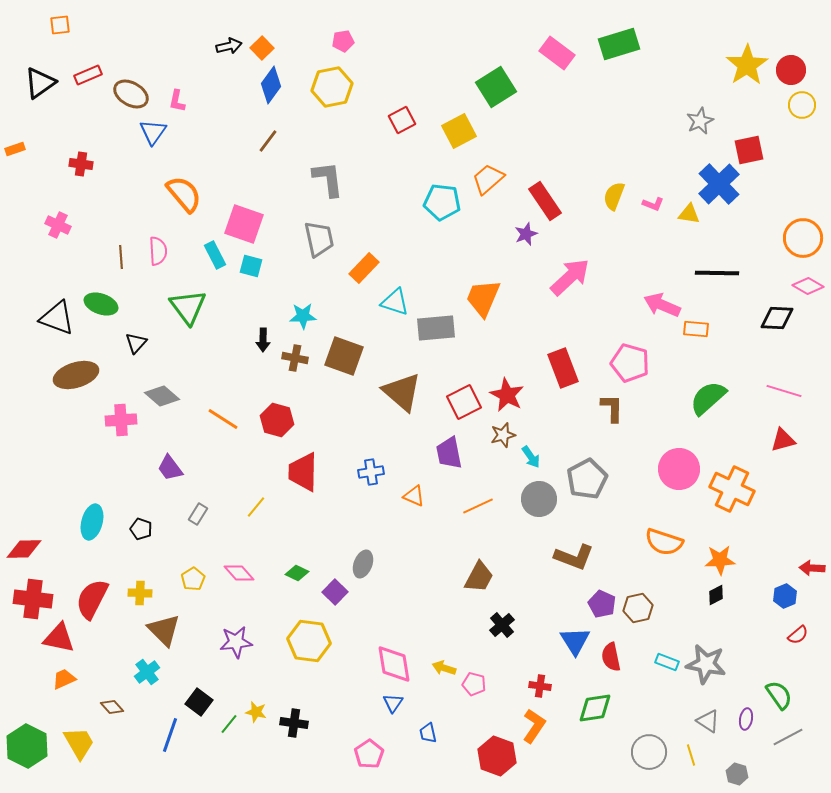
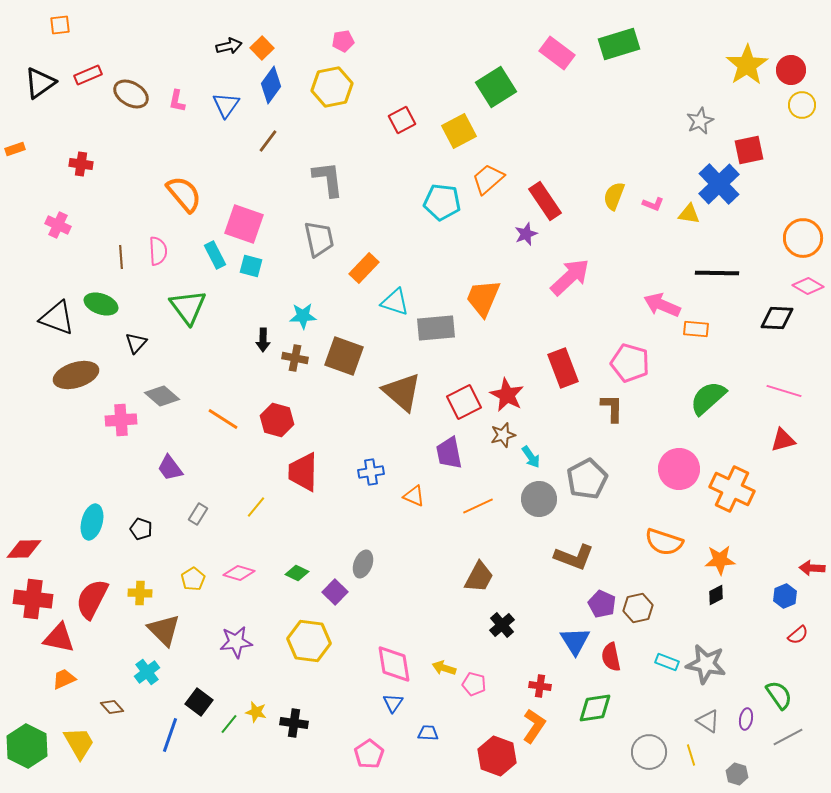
blue triangle at (153, 132): moved 73 px right, 27 px up
pink diamond at (239, 573): rotated 32 degrees counterclockwise
blue trapezoid at (428, 733): rotated 105 degrees clockwise
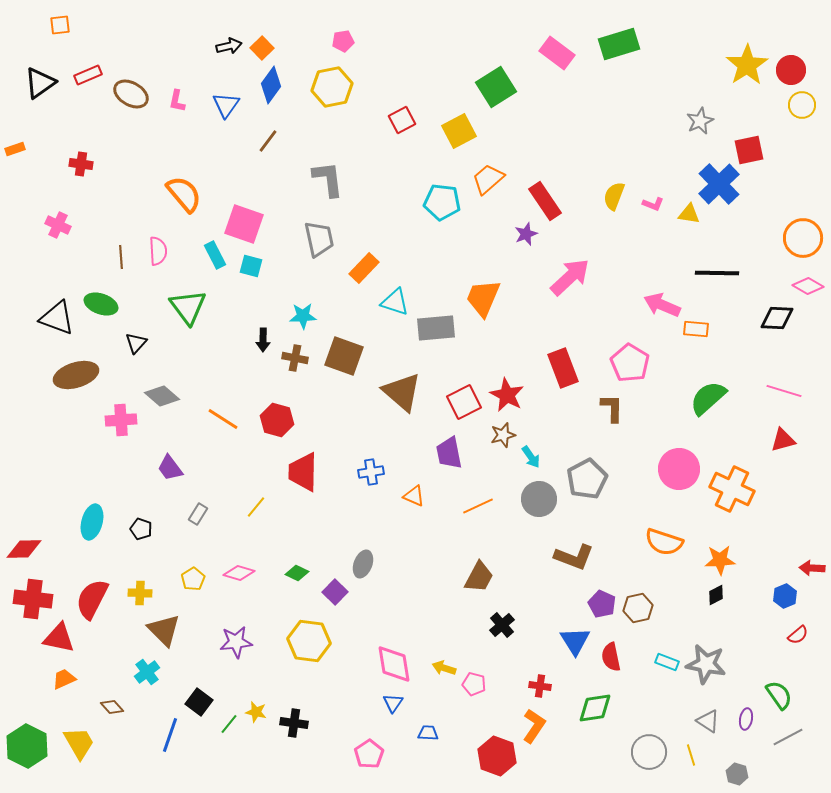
pink pentagon at (630, 363): rotated 15 degrees clockwise
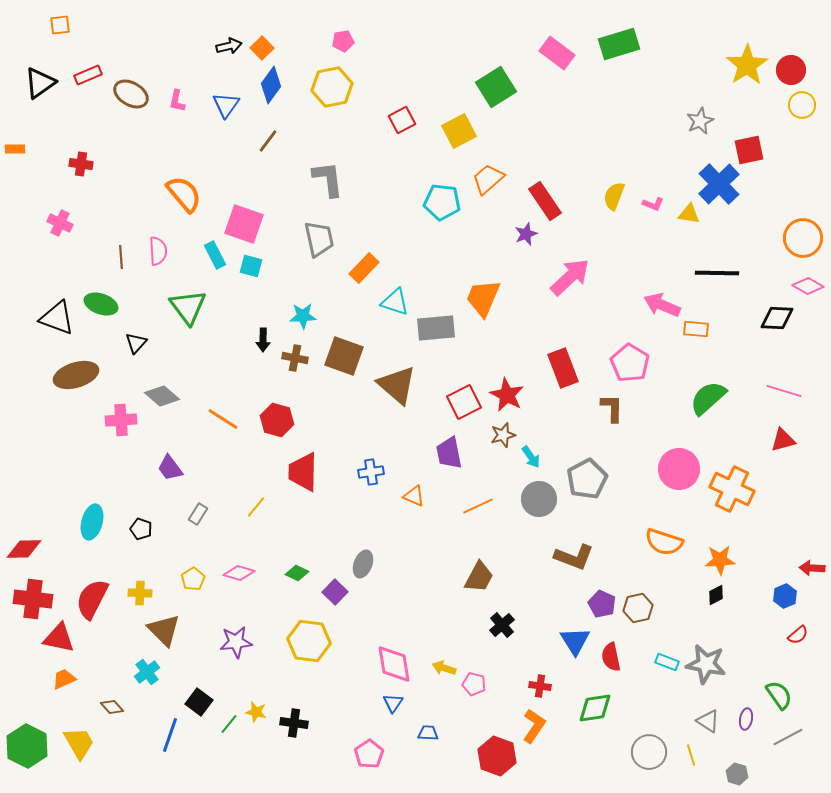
orange rectangle at (15, 149): rotated 18 degrees clockwise
pink cross at (58, 225): moved 2 px right, 2 px up
brown triangle at (402, 392): moved 5 px left, 7 px up
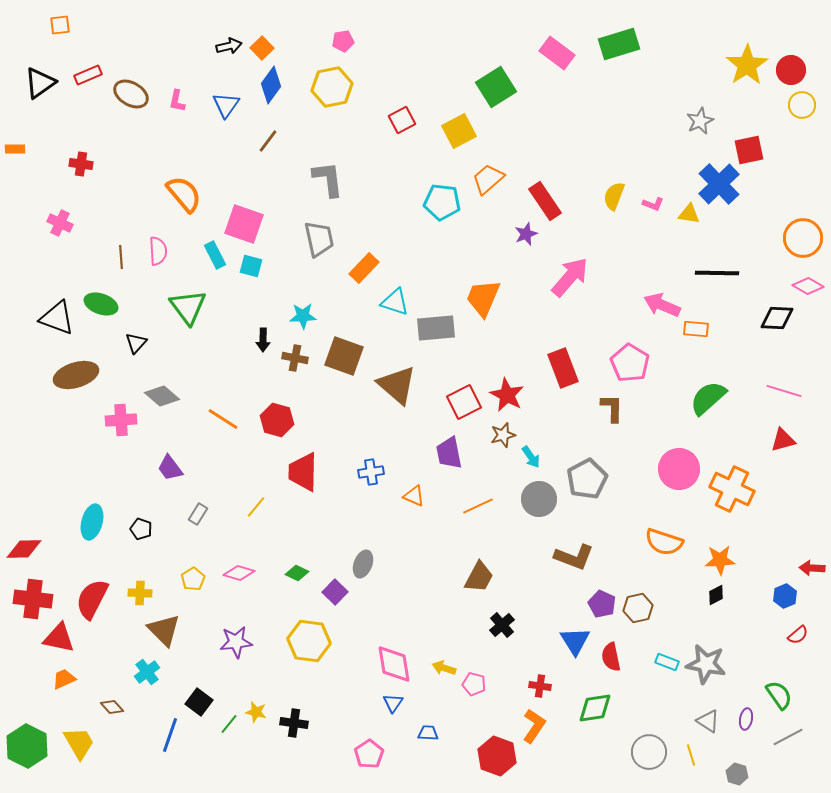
pink arrow at (570, 277): rotated 6 degrees counterclockwise
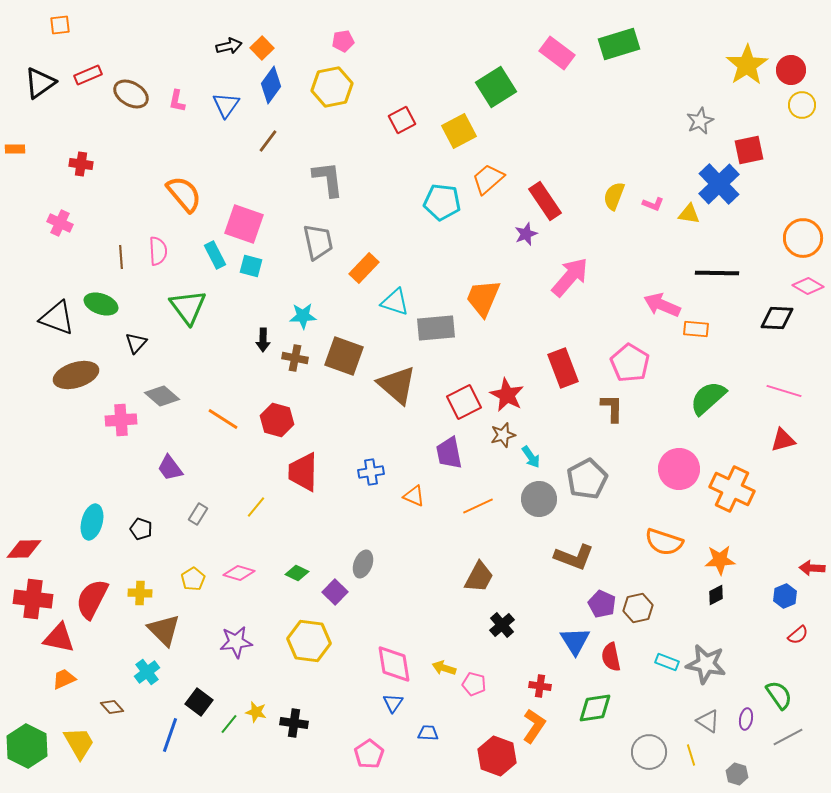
gray trapezoid at (319, 239): moved 1 px left, 3 px down
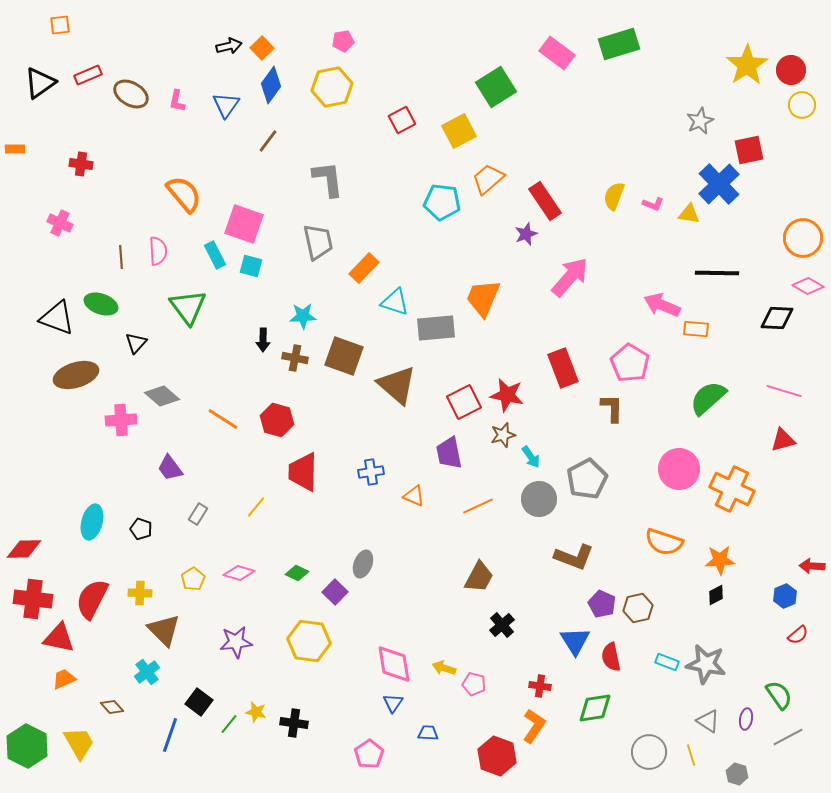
red star at (507, 395): rotated 16 degrees counterclockwise
red arrow at (812, 568): moved 2 px up
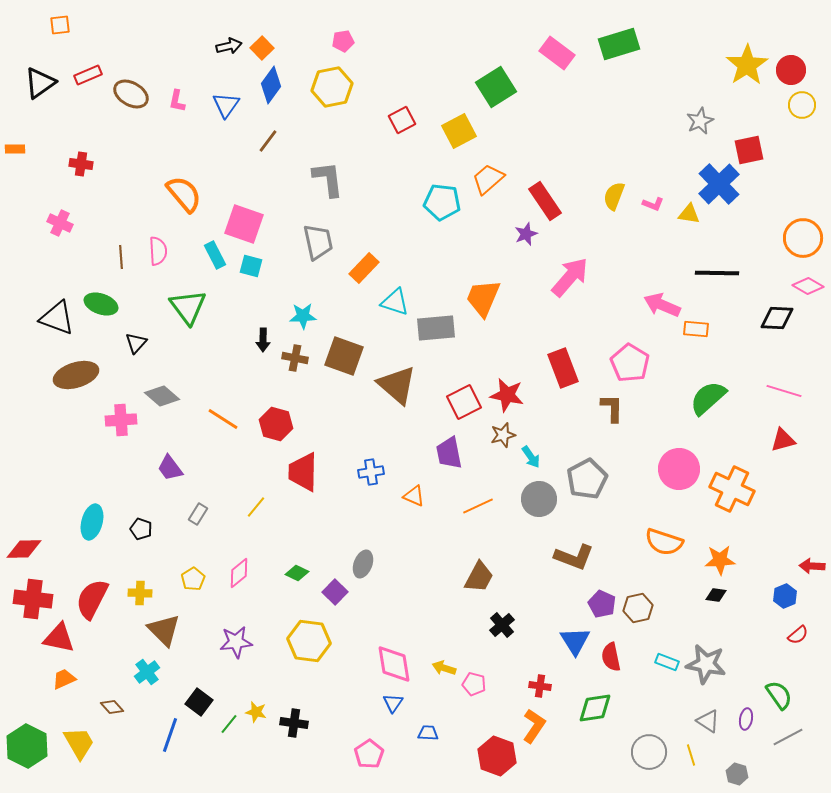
red hexagon at (277, 420): moved 1 px left, 4 px down
pink diamond at (239, 573): rotated 56 degrees counterclockwise
black diamond at (716, 595): rotated 35 degrees clockwise
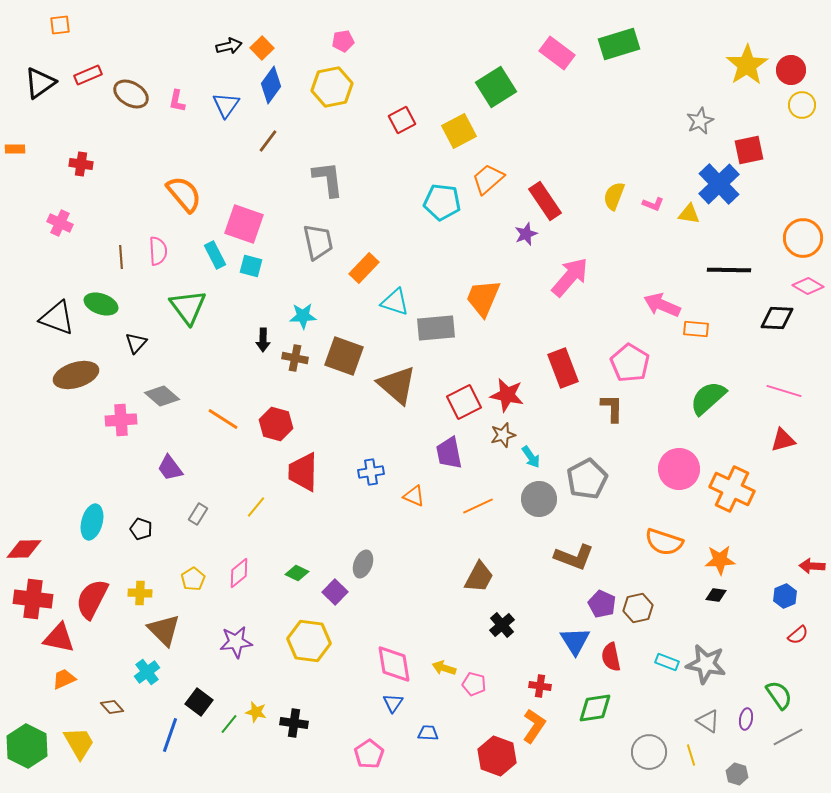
black line at (717, 273): moved 12 px right, 3 px up
